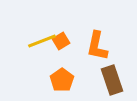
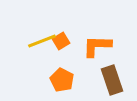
orange L-shape: rotated 80 degrees clockwise
orange pentagon: rotated 10 degrees counterclockwise
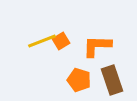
orange pentagon: moved 17 px right; rotated 10 degrees counterclockwise
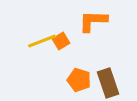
orange L-shape: moved 4 px left, 25 px up
brown rectangle: moved 4 px left, 3 px down
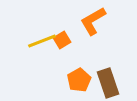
orange L-shape: rotated 32 degrees counterclockwise
orange square: moved 1 px right, 1 px up
orange pentagon: rotated 25 degrees clockwise
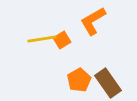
yellow line: moved 2 px up; rotated 12 degrees clockwise
brown rectangle: rotated 16 degrees counterclockwise
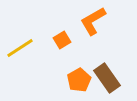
yellow line: moved 22 px left, 9 px down; rotated 24 degrees counterclockwise
brown rectangle: moved 1 px left, 5 px up
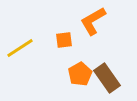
orange square: moved 2 px right; rotated 24 degrees clockwise
orange pentagon: moved 1 px right, 6 px up
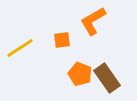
orange square: moved 2 px left
orange pentagon: rotated 20 degrees counterclockwise
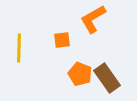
orange L-shape: moved 2 px up
yellow line: moved 1 px left; rotated 56 degrees counterclockwise
